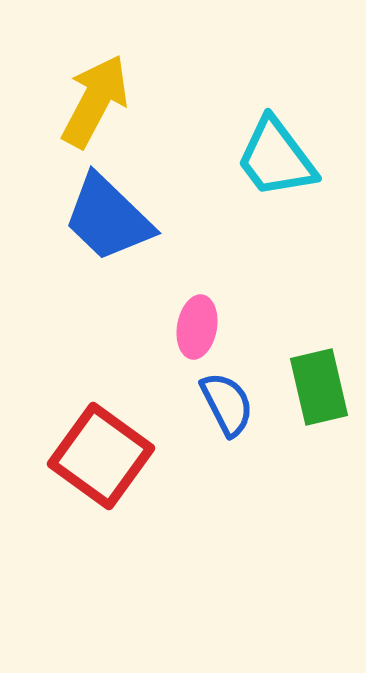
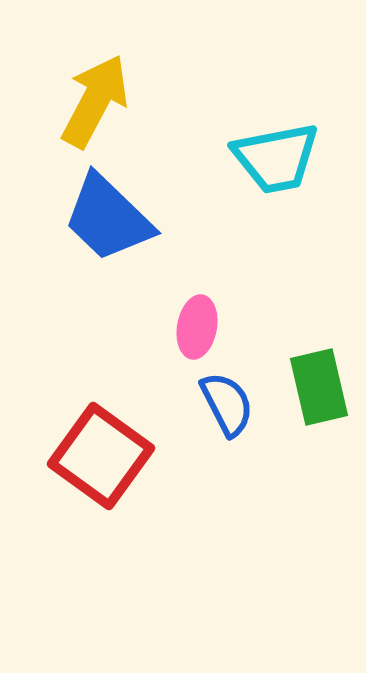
cyan trapezoid: rotated 64 degrees counterclockwise
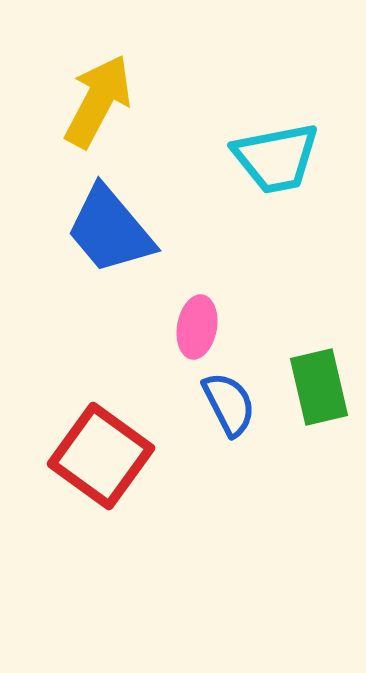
yellow arrow: moved 3 px right
blue trapezoid: moved 2 px right, 12 px down; rotated 6 degrees clockwise
blue semicircle: moved 2 px right
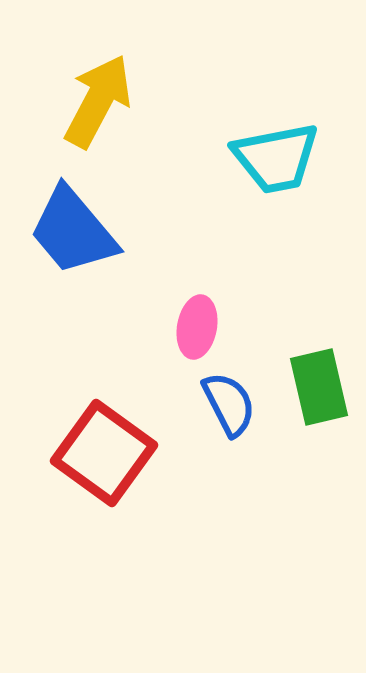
blue trapezoid: moved 37 px left, 1 px down
red square: moved 3 px right, 3 px up
